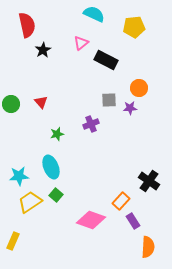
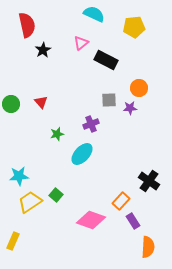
cyan ellipse: moved 31 px right, 13 px up; rotated 65 degrees clockwise
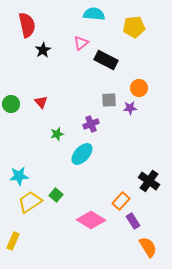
cyan semicircle: rotated 20 degrees counterclockwise
pink diamond: rotated 12 degrees clockwise
orange semicircle: rotated 35 degrees counterclockwise
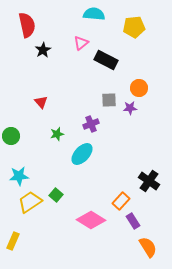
green circle: moved 32 px down
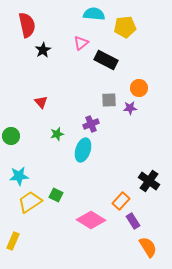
yellow pentagon: moved 9 px left
cyan ellipse: moved 1 px right, 4 px up; rotated 25 degrees counterclockwise
green square: rotated 16 degrees counterclockwise
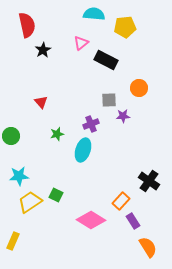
purple star: moved 7 px left, 8 px down
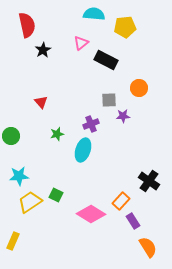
pink diamond: moved 6 px up
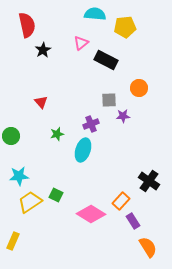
cyan semicircle: moved 1 px right
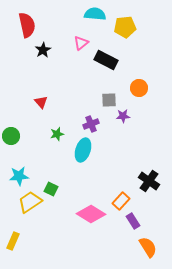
green square: moved 5 px left, 6 px up
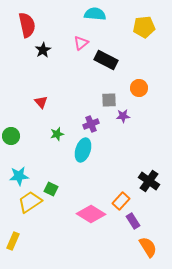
yellow pentagon: moved 19 px right
